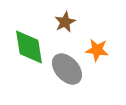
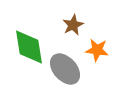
brown star: moved 8 px right, 3 px down
gray ellipse: moved 2 px left
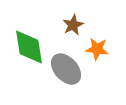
orange star: moved 1 px up
gray ellipse: moved 1 px right
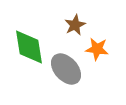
brown star: moved 2 px right
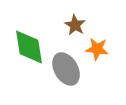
brown star: rotated 15 degrees counterclockwise
gray ellipse: rotated 12 degrees clockwise
